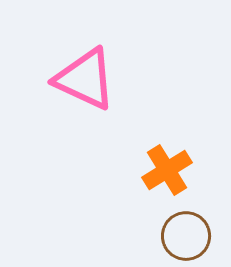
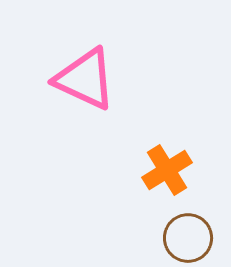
brown circle: moved 2 px right, 2 px down
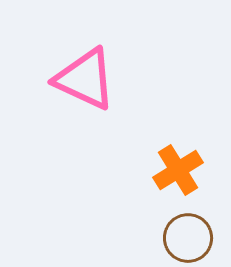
orange cross: moved 11 px right
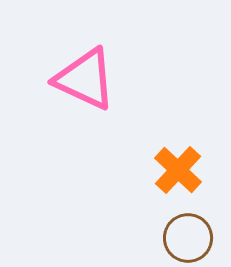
orange cross: rotated 15 degrees counterclockwise
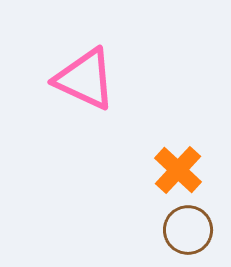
brown circle: moved 8 px up
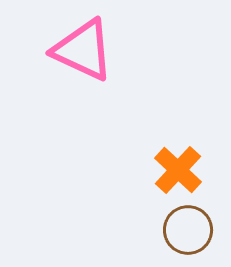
pink triangle: moved 2 px left, 29 px up
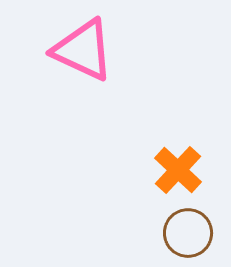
brown circle: moved 3 px down
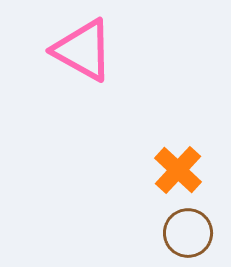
pink triangle: rotated 4 degrees clockwise
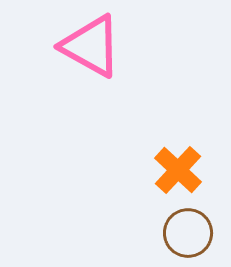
pink triangle: moved 8 px right, 4 px up
